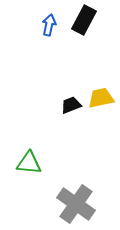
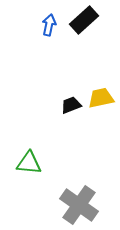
black rectangle: rotated 20 degrees clockwise
gray cross: moved 3 px right, 1 px down
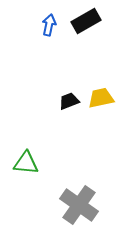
black rectangle: moved 2 px right, 1 px down; rotated 12 degrees clockwise
black trapezoid: moved 2 px left, 4 px up
green triangle: moved 3 px left
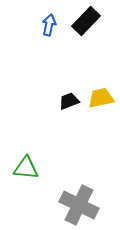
black rectangle: rotated 16 degrees counterclockwise
green triangle: moved 5 px down
gray cross: rotated 9 degrees counterclockwise
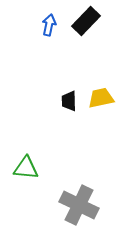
black trapezoid: rotated 70 degrees counterclockwise
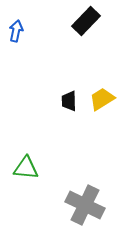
blue arrow: moved 33 px left, 6 px down
yellow trapezoid: moved 1 px right, 1 px down; rotated 20 degrees counterclockwise
gray cross: moved 6 px right
